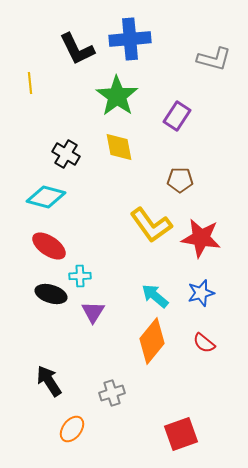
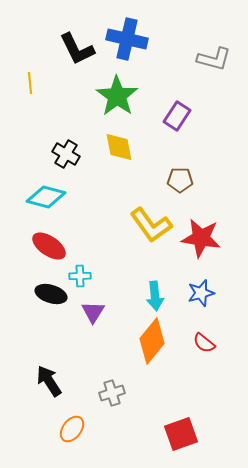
blue cross: moved 3 px left; rotated 18 degrees clockwise
cyan arrow: rotated 136 degrees counterclockwise
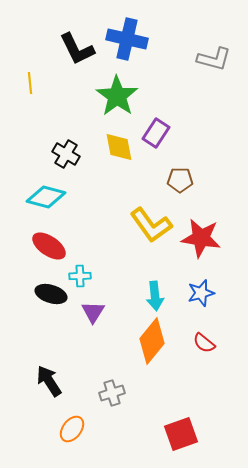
purple rectangle: moved 21 px left, 17 px down
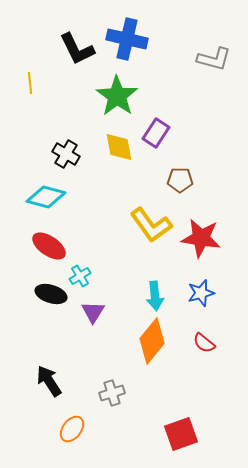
cyan cross: rotated 30 degrees counterclockwise
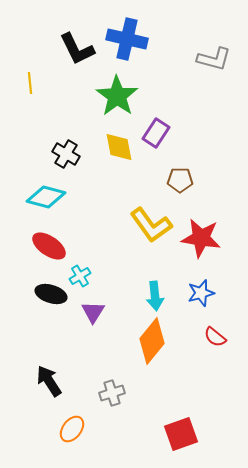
red semicircle: moved 11 px right, 6 px up
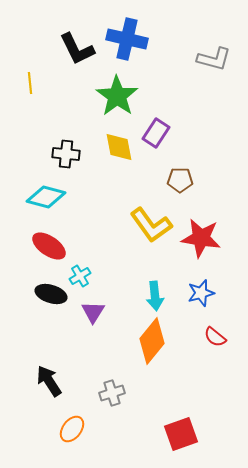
black cross: rotated 24 degrees counterclockwise
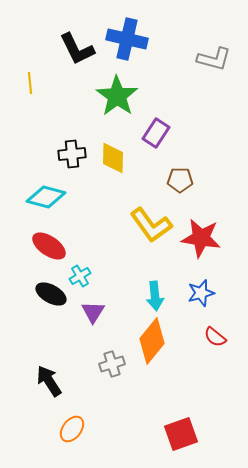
yellow diamond: moved 6 px left, 11 px down; rotated 12 degrees clockwise
black cross: moved 6 px right; rotated 12 degrees counterclockwise
black ellipse: rotated 12 degrees clockwise
gray cross: moved 29 px up
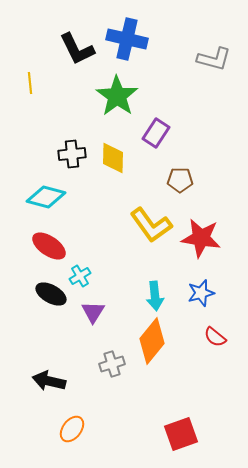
black arrow: rotated 44 degrees counterclockwise
